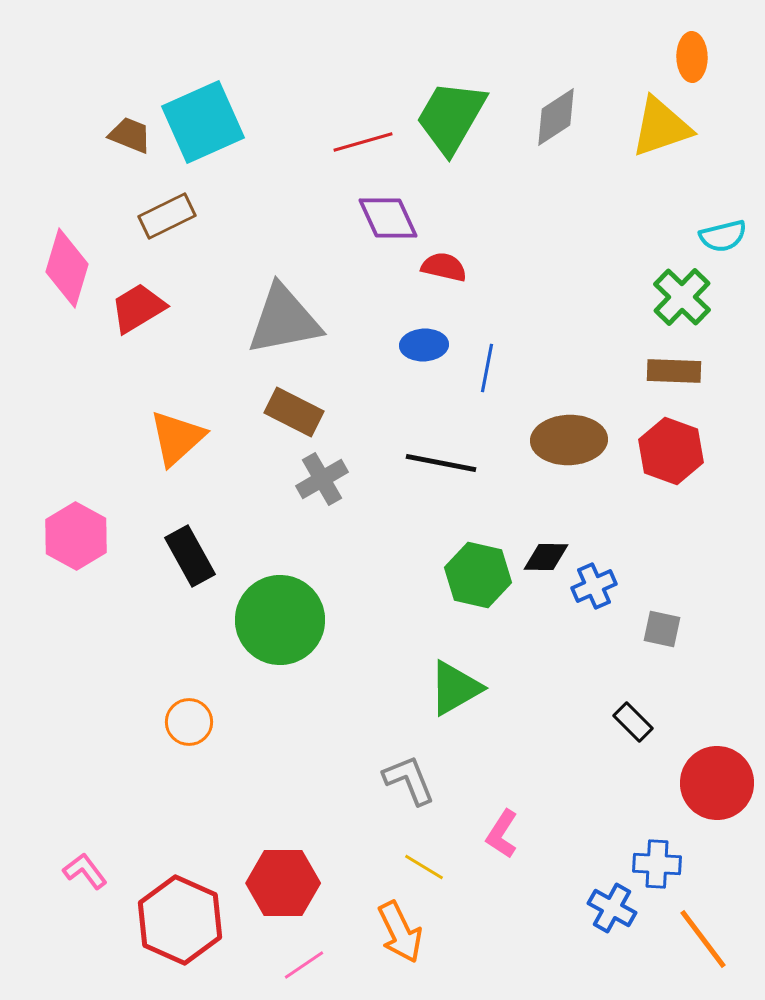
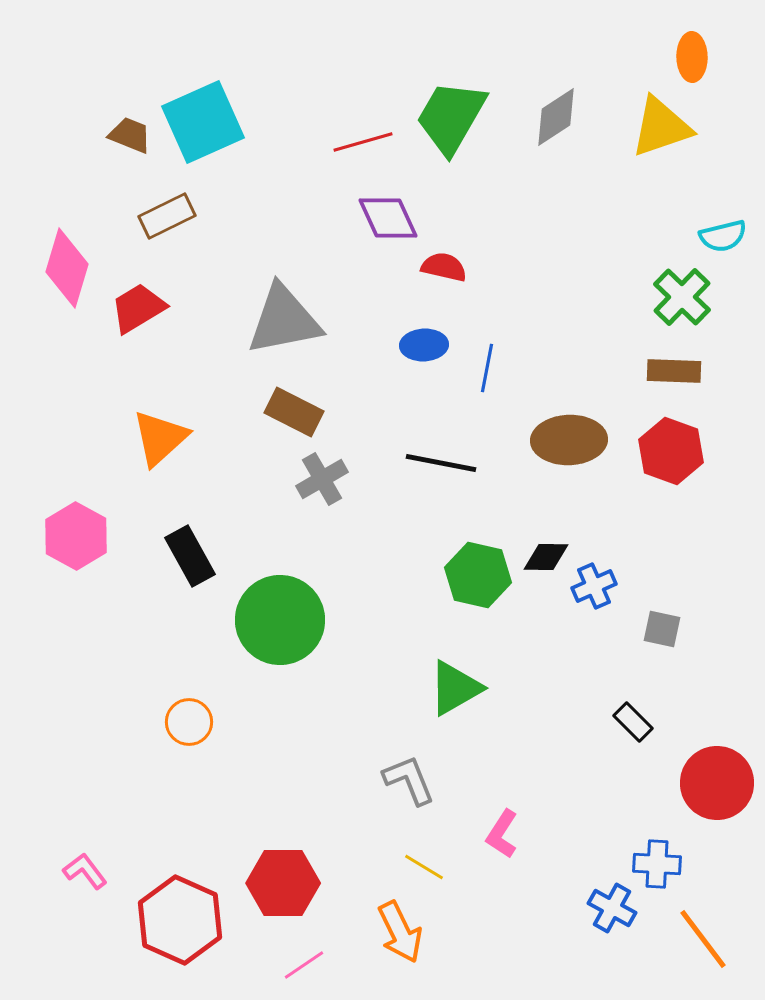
orange triangle at (177, 438): moved 17 px left
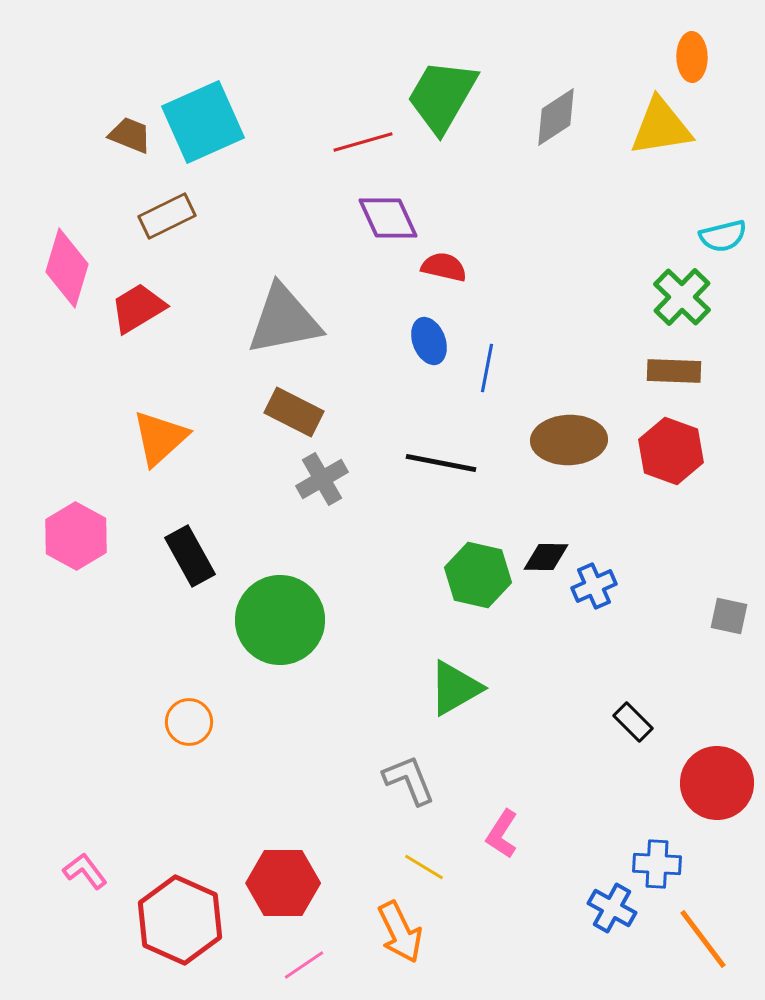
green trapezoid at (451, 117): moved 9 px left, 21 px up
yellow triangle at (661, 127): rotated 10 degrees clockwise
blue ellipse at (424, 345): moved 5 px right, 4 px up; rotated 72 degrees clockwise
gray square at (662, 629): moved 67 px right, 13 px up
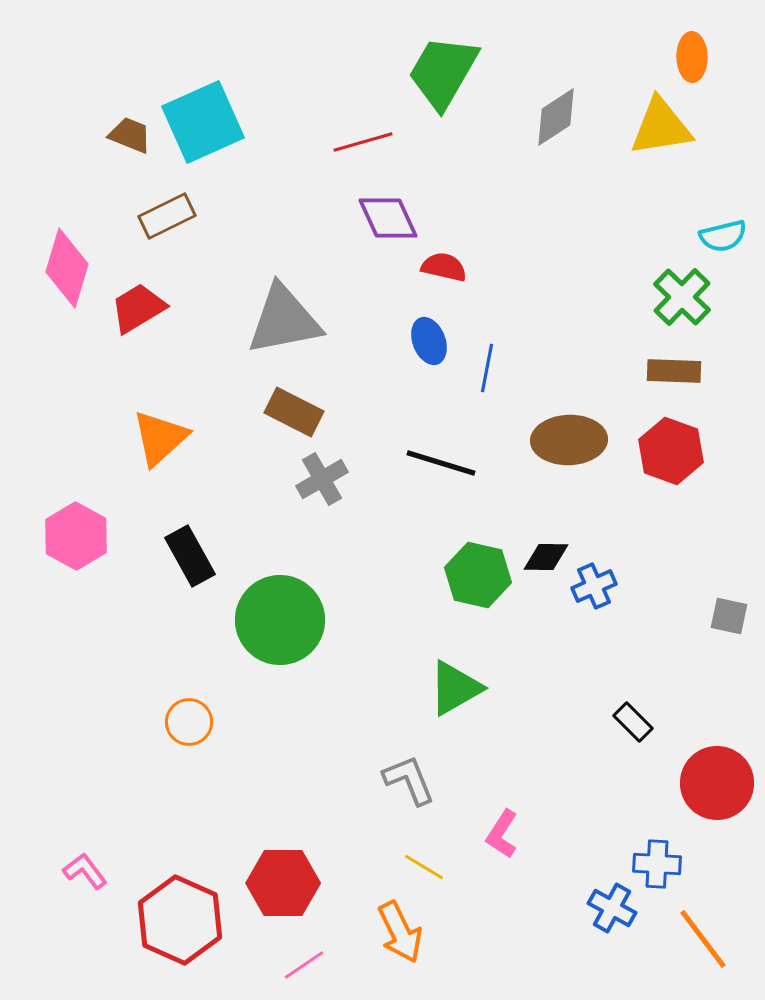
green trapezoid at (442, 96): moved 1 px right, 24 px up
black line at (441, 463): rotated 6 degrees clockwise
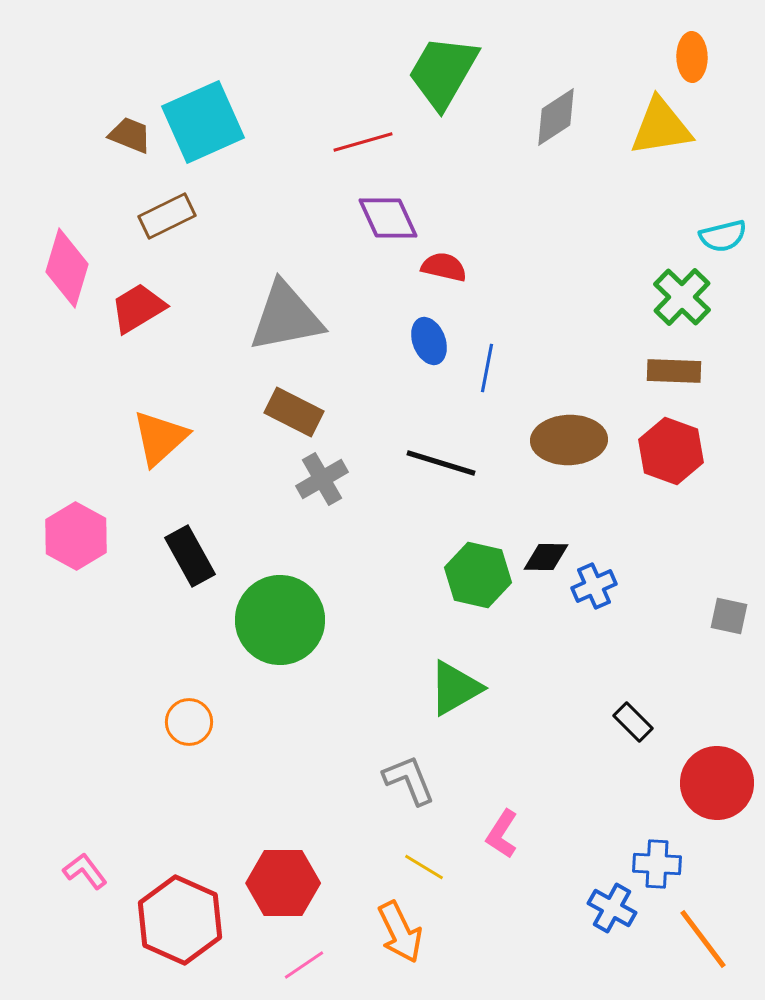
gray triangle at (284, 320): moved 2 px right, 3 px up
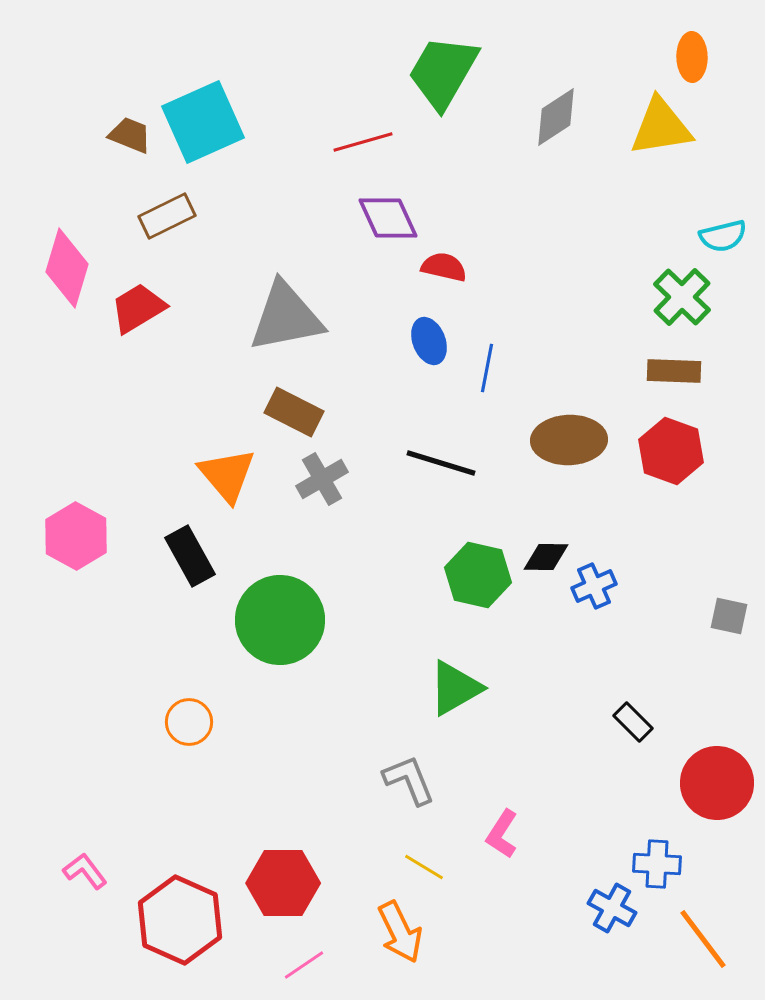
orange triangle at (160, 438): moved 67 px right, 37 px down; rotated 28 degrees counterclockwise
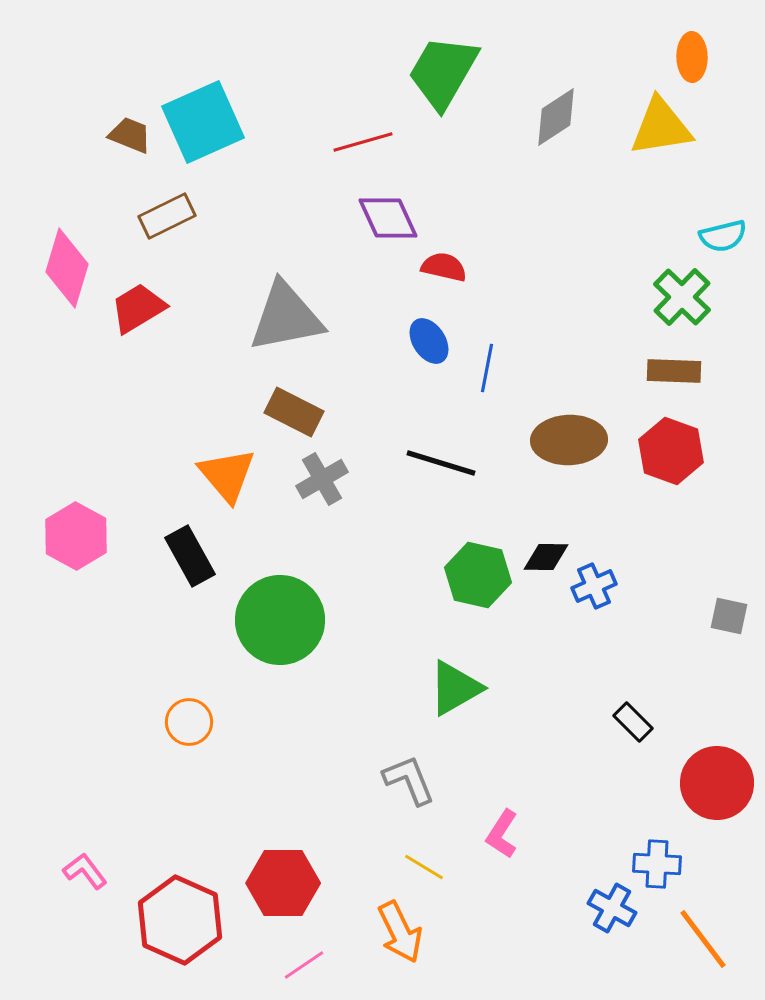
blue ellipse at (429, 341): rotated 12 degrees counterclockwise
